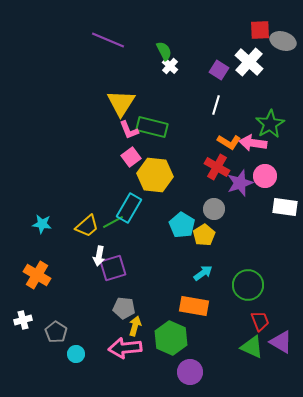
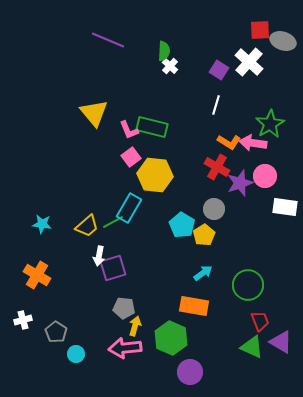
green semicircle at (164, 51): rotated 30 degrees clockwise
yellow triangle at (121, 103): moved 27 px left, 10 px down; rotated 12 degrees counterclockwise
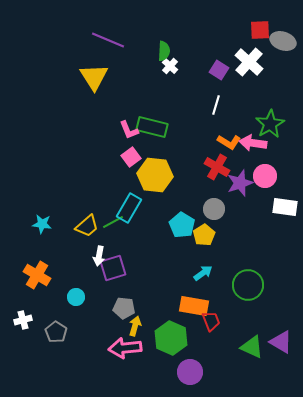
yellow triangle at (94, 113): moved 36 px up; rotated 8 degrees clockwise
red trapezoid at (260, 321): moved 49 px left
cyan circle at (76, 354): moved 57 px up
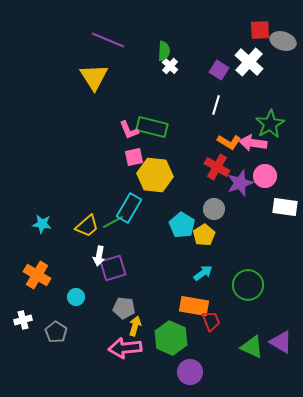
pink square at (131, 157): moved 3 px right; rotated 24 degrees clockwise
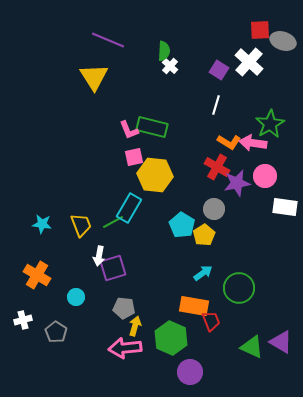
purple star at (240, 183): moved 3 px left; rotated 8 degrees clockwise
yellow trapezoid at (87, 226): moved 6 px left, 1 px up; rotated 70 degrees counterclockwise
green circle at (248, 285): moved 9 px left, 3 px down
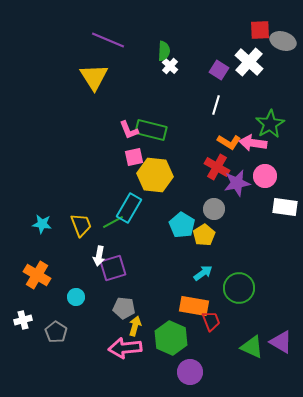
green rectangle at (152, 127): moved 1 px left, 3 px down
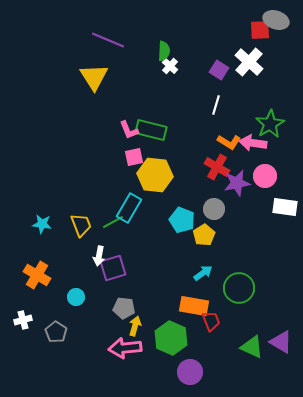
gray ellipse at (283, 41): moved 7 px left, 21 px up
cyan pentagon at (182, 225): moved 5 px up; rotated 10 degrees counterclockwise
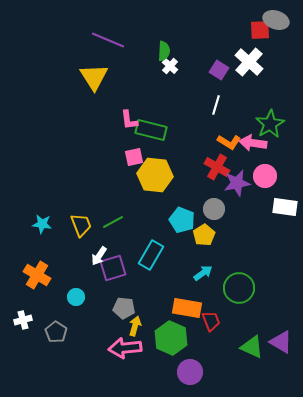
pink L-shape at (129, 130): moved 10 px up; rotated 15 degrees clockwise
cyan rectangle at (129, 208): moved 22 px right, 47 px down
white arrow at (99, 256): rotated 24 degrees clockwise
orange rectangle at (194, 306): moved 7 px left, 2 px down
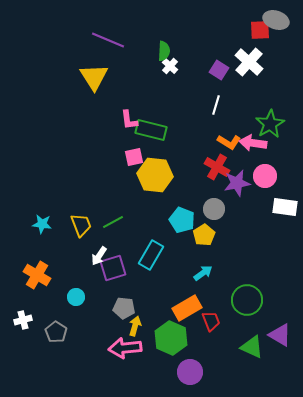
green circle at (239, 288): moved 8 px right, 12 px down
orange rectangle at (187, 308): rotated 40 degrees counterclockwise
purple triangle at (281, 342): moved 1 px left, 7 px up
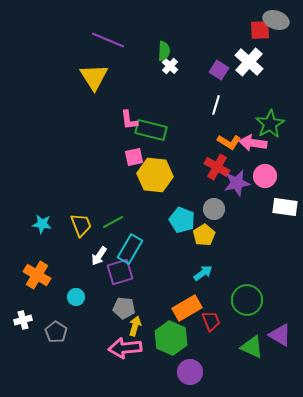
cyan rectangle at (151, 255): moved 21 px left, 6 px up
purple square at (113, 268): moved 7 px right, 4 px down
